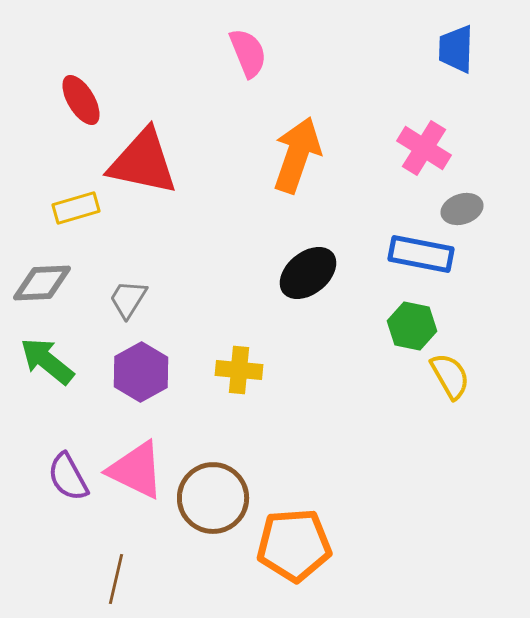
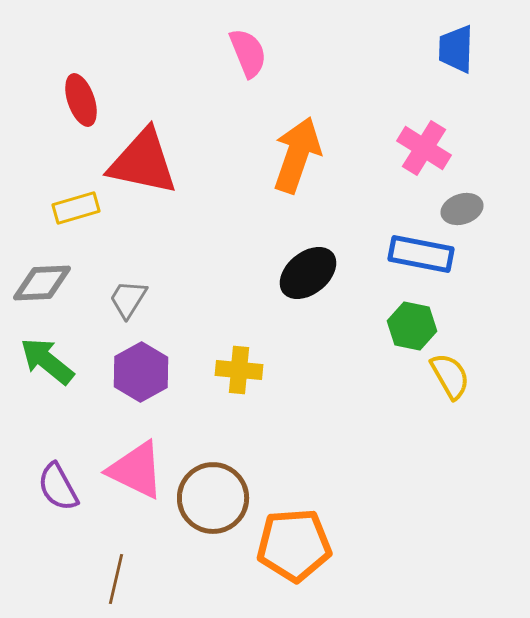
red ellipse: rotated 12 degrees clockwise
purple semicircle: moved 10 px left, 10 px down
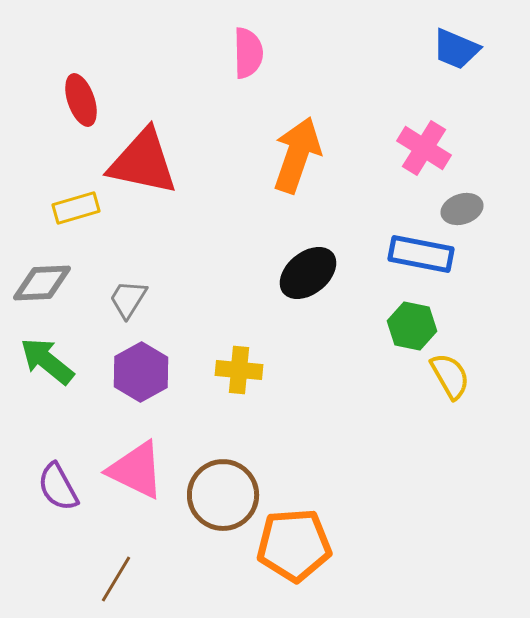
blue trapezoid: rotated 69 degrees counterclockwise
pink semicircle: rotated 21 degrees clockwise
brown circle: moved 10 px right, 3 px up
brown line: rotated 18 degrees clockwise
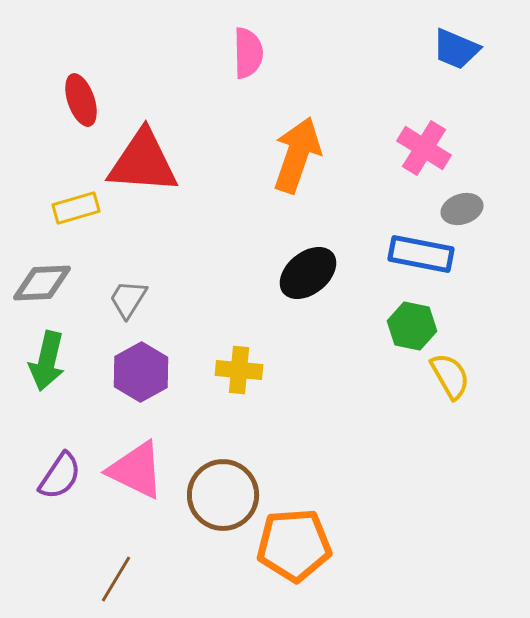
red triangle: rotated 8 degrees counterclockwise
green arrow: rotated 116 degrees counterclockwise
purple semicircle: moved 2 px right, 11 px up; rotated 117 degrees counterclockwise
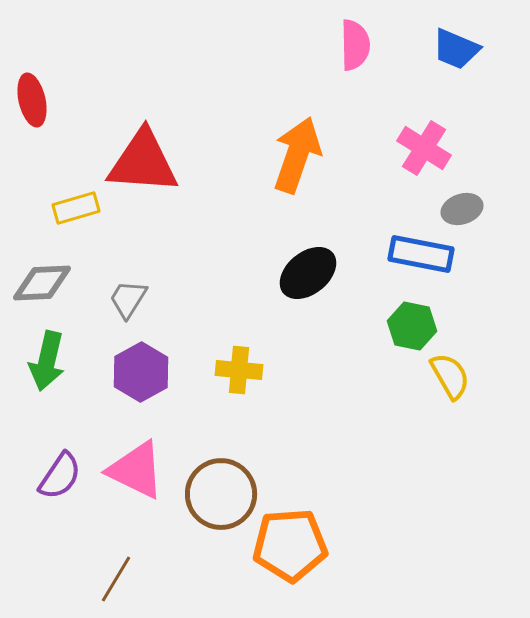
pink semicircle: moved 107 px right, 8 px up
red ellipse: moved 49 px left; rotated 6 degrees clockwise
brown circle: moved 2 px left, 1 px up
orange pentagon: moved 4 px left
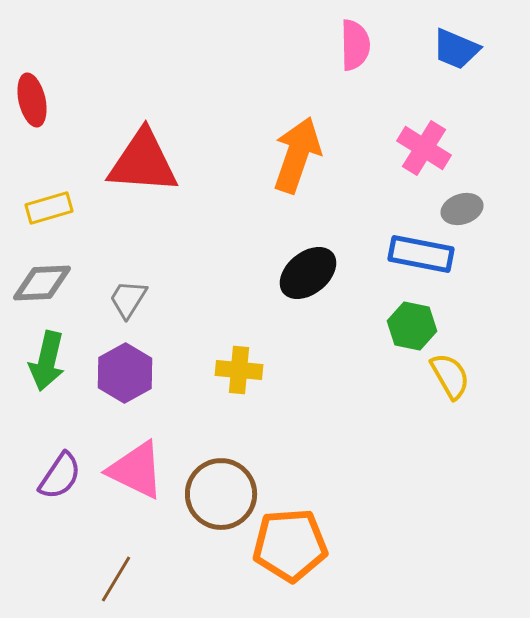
yellow rectangle: moved 27 px left
purple hexagon: moved 16 px left, 1 px down
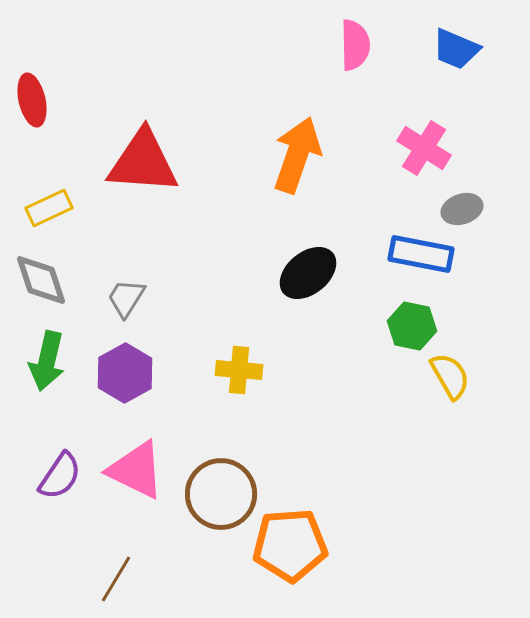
yellow rectangle: rotated 9 degrees counterclockwise
gray diamond: moved 1 px left, 3 px up; rotated 74 degrees clockwise
gray trapezoid: moved 2 px left, 1 px up
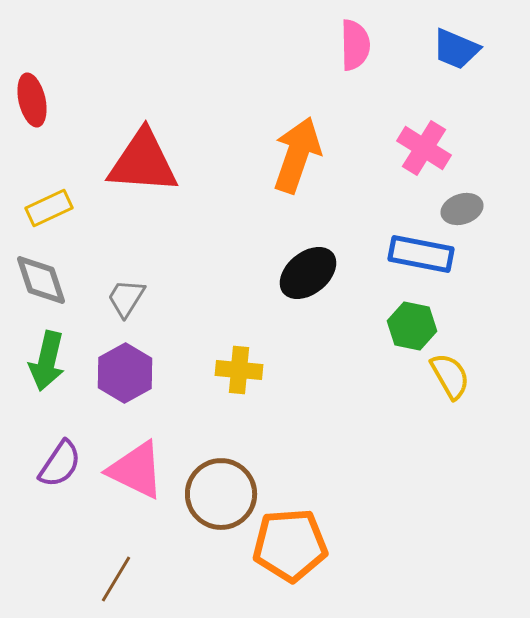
purple semicircle: moved 12 px up
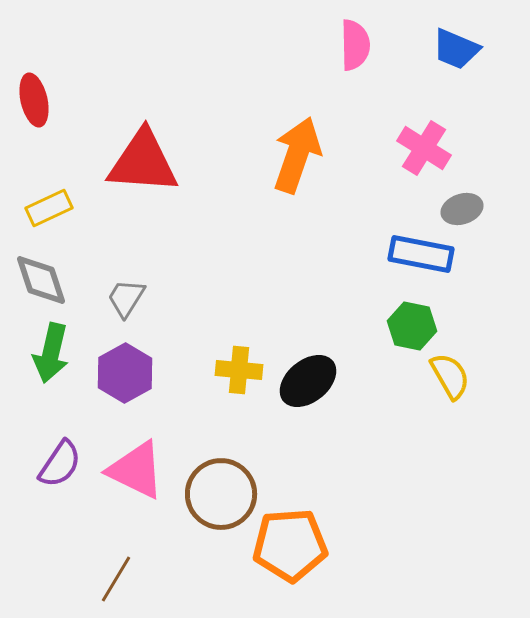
red ellipse: moved 2 px right
black ellipse: moved 108 px down
green arrow: moved 4 px right, 8 px up
